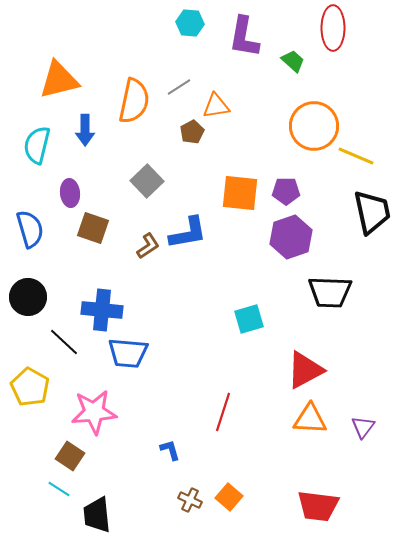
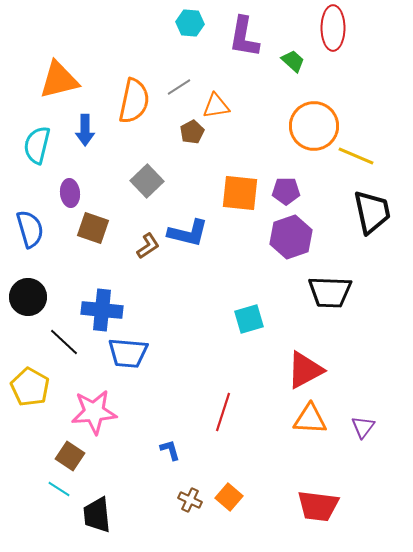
blue L-shape at (188, 233): rotated 24 degrees clockwise
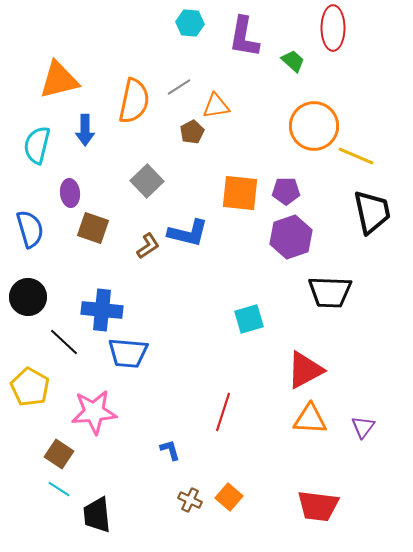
brown square at (70, 456): moved 11 px left, 2 px up
